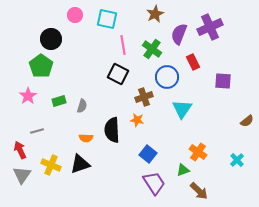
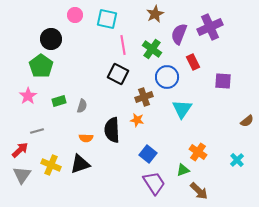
red arrow: rotated 72 degrees clockwise
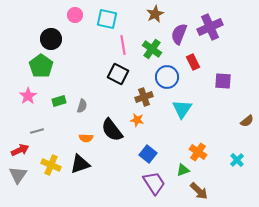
black semicircle: rotated 35 degrees counterclockwise
red arrow: rotated 18 degrees clockwise
gray triangle: moved 4 px left
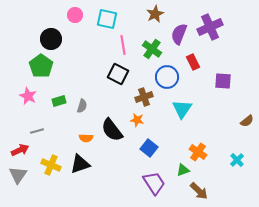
pink star: rotated 12 degrees counterclockwise
blue square: moved 1 px right, 6 px up
